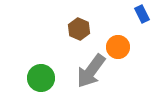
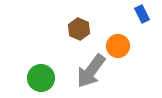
orange circle: moved 1 px up
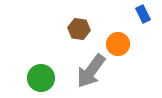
blue rectangle: moved 1 px right
brown hexagon: rotated 15 degrees counterclockwise
orange circle: moved 2 px up
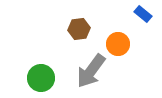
blue rectangle: rotated 24 degrees counterclockwise
brown hexagon: rotated 15 degrees counterclockwise
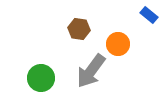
blue rectangle: moved 6 px right, 1 px down
brown hexagon: rotated 15 degrees clockwise
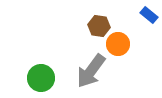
brown hexagon: moved 20 px right, 3 px up
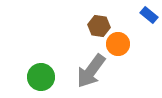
green circle: moved 1 px up
